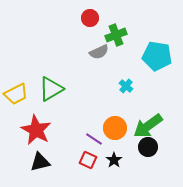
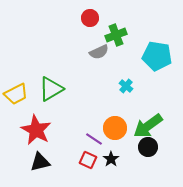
black star: moved 3 px left, 1 px up
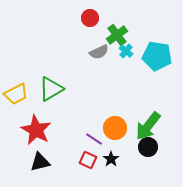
green cross: moved 1 px right; rotated 15 degrees counterclockwise
cyan cross: moved 35 px up
green arrow: rotated 16 degrees counterclockwise
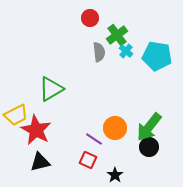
gray semicircle: rotated 72 degrees counterclockwise
yellow trapezoid: moved 21 px down
green arrow: moved 1 px right, 1 px down
black circle: moved 1 px right
black star: moved 4 px right, 16 px down
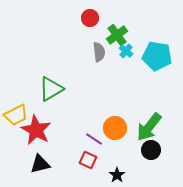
black circle: moved 2 px right, 3 px down
black triangle: moved 2 px down
black star: moved 2 px right
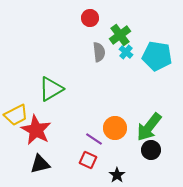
green cross: moved 3 px right
cyan cross: moved 1 px down
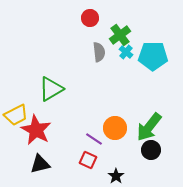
cyan pentagon: moved 4 px left; rotated 8 degrees counterclockwise
black star: moved 1 px left, 1 px down
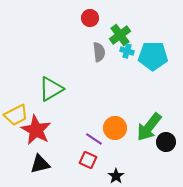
cyan cross: moved 1 px right, 1 px up; rotated 24 degrees counterclockwise
black circle: moved 15 px right, 8 px up
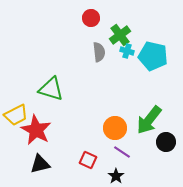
red circle: moved 1 px right
cyan pentagon: rotated 12 degrees clockwise
green triangle: rotated 48 degrees clockwise
green arrow: moved 7 px up
purple line: moved 28 px right, 13 px down
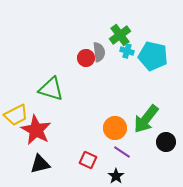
red circle: moved 5 px left, 40 px down
green arrow: moved 3 px left, 1 px up
